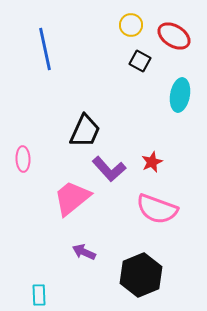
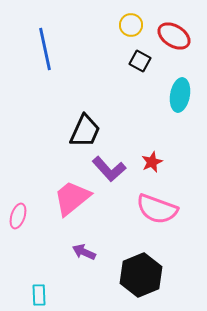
pink ellipse: moved 5 px left, 57 px down; rotated 20 degrees clockwise
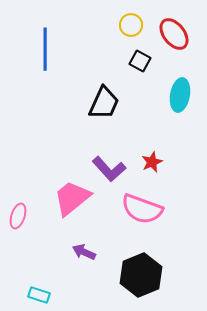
red ellipse: moved 2 px up; rotated 20 degrees clockwise
blue line: rotated 12 degrees clockwise
black trapezoid: moved 19 px right, 28 px up
pink semicircle: moved 15 px left
cyan rectangle: rotated 70 degrees counterclockwise
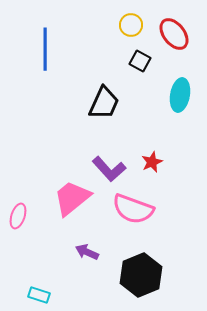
pink semicircle: moved 9 px left
purple arrow: moved 3 px right
